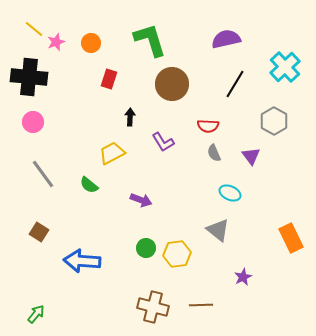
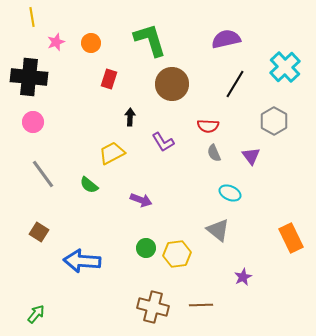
yellow line: moved 2 px left, 12 px up; rotated 42 degrees clockwise
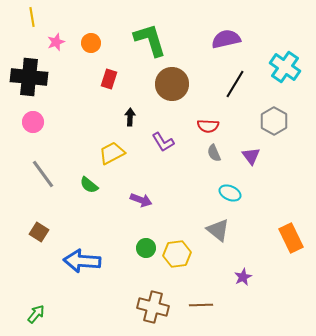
cyan cross: rotated 12 degrees counterclockwise
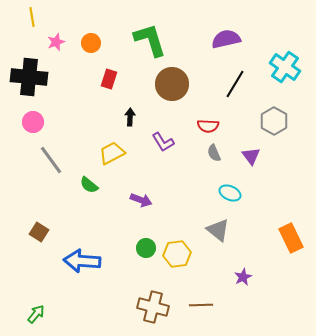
gray line: moved 8 px right, 14 px up
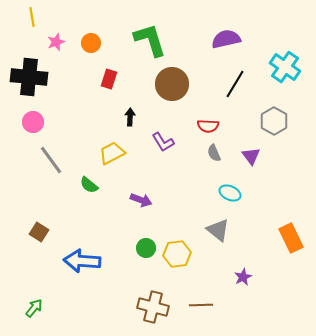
green arrow: moved 2 px left, 6 px up
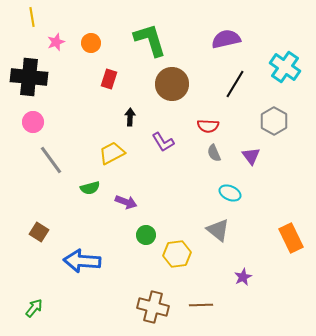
green semicircle: moved 1 px right, 3 px down; rotated 54 degrees counterclockwise
purple arrow: moved 15 px left, 2 px down
green circle: moved 13 px up
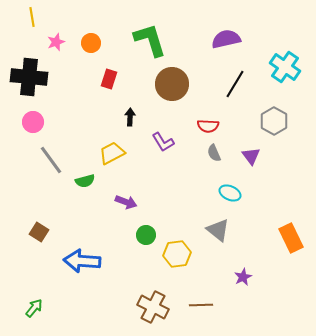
green semicircle: moved 5 px left, 7 px up
brown cross: rotated 12 degrees clockwise
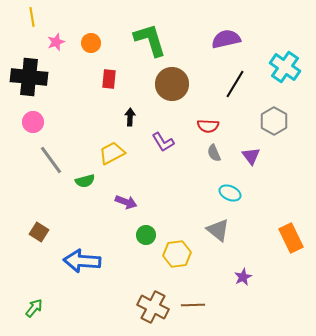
red rectangle: rotated 12 degrees counterclockwise
brown line: moved 8 px left
